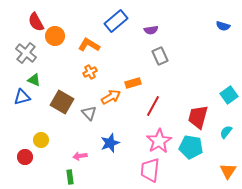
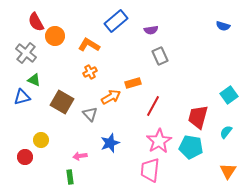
gray triangle: moved 1 px right, 1 px down
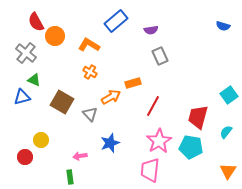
orange cross: rotated 32 degrees counterclockwise
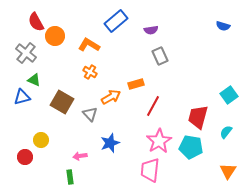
orange rectangle: moved 3 px right, 1 px down
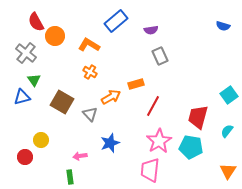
green triangle: rotated 32 degrees clockwise
cyan semicircle: moved 1 px right, 1 px up
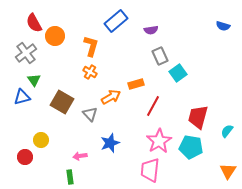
red semicircle: moved 2 px left, 1 px down
orange L-shape: moved 2 px right, 1 px down; rotated 75 degrees clockwise
gray cross: rotated 15 degrees clockwise
cyan square: moved 51 px left, 22 px up
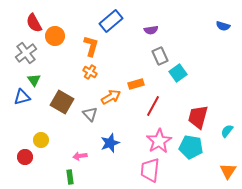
blue rectangle: moved 5 px left
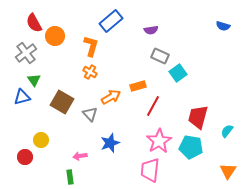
gray rectangle: rotated 42 degrees counterclockwise
orange rectangle: moved 2 px right, 2 px down
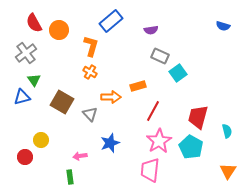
orange circle: moved 4 px right, 6 px up
orange arrow: rotated 30 degrees clockwise
red line: moved 5 px down
cyan semicircle: rotated 128 degrees clockwise
cyan pentagon: rotated 20 degrees clockwise
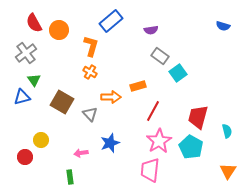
gray rectangle: rotated 12 degrees clockwise
pink arrow: moved 1 px right, 3 px up
